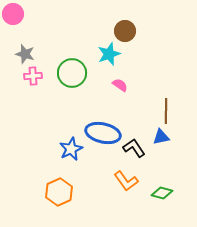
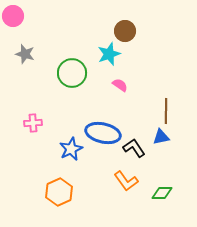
pink circle: moved 2 px down
pink cross: moved 47 px down
green diamond: rotated 15 degrees counterclockwise
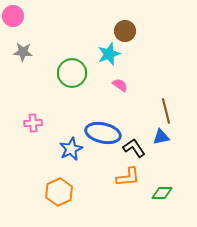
gray star: moved 2 px left, 2 px up; rotated 12 degrees counterclockwise
brown line: rotated 15 degrees counterclockwise
orange L-shape: moved 2 px right, 4 px up; rotated 60 degrees counterclockwise
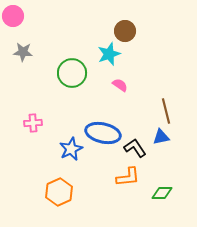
black L-shape: moved 1 px right
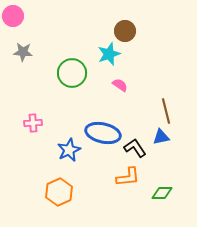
blue star: moved 2 px left, 1 px down
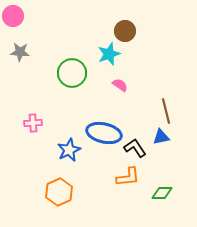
gray star: moved 3 px left
blue ellipse: moved 1 px right
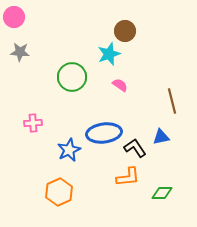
pink circle: moved 1 px right, 1 px down
green circle: moved 4 px down
brown line: moved 6 px right, 10 px up
blue ellipse: rotated 20 degrees counterclockwise
